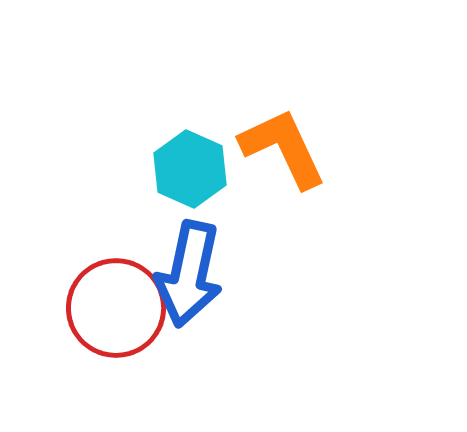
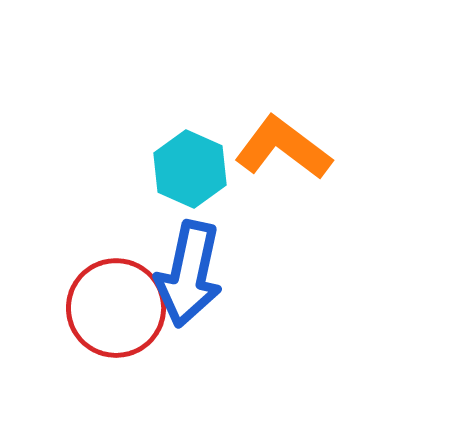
orange L-shape: rotated 28 degrees counterclockwise
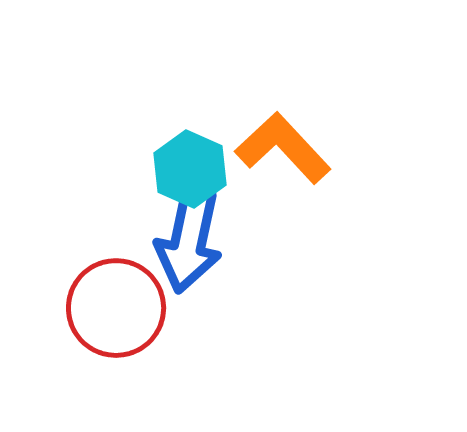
orange L-shape: rotated 10 degrees clockwise
blue arrow: moved 34 px up
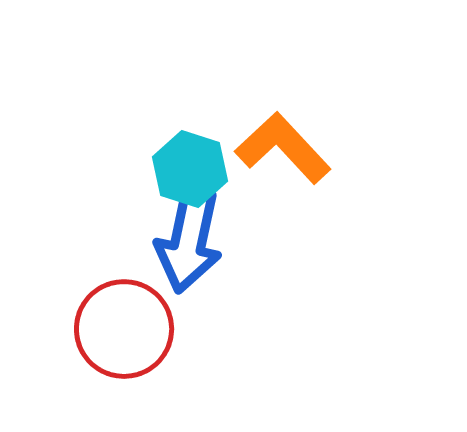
cyan hexagon: rotated 6 degrees counterclockwise
red circle: moved 8 px right, 21 px down
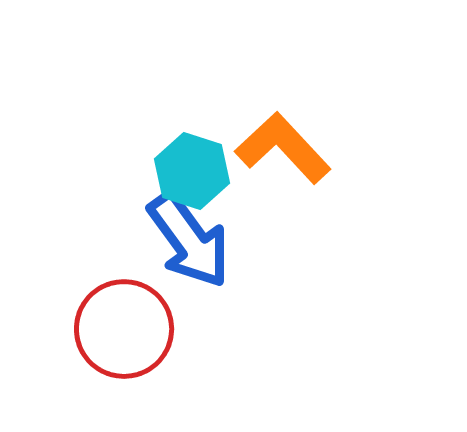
cyan hexagon: moved 2 px right, 2 px down
blue arrow: rotated 48 degrees counterclockwise
